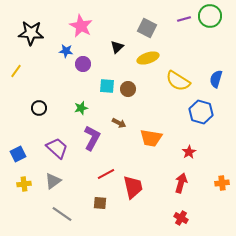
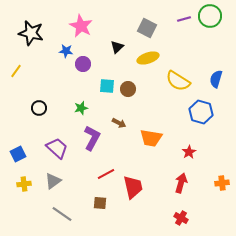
black star: rotated 10 degrees clockwise
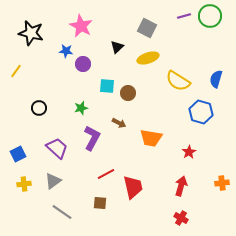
purple line: moved 3 px up
brown circle: moved 4 px down
red arrow: moved 3 px down
gray line: moved 2 px up
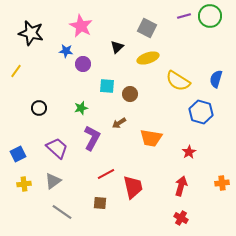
brown circle: moved 2 px right, 1 px down
brown arrow: rotated 120 degrees clockwise
